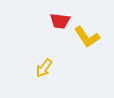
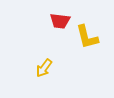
yellow L-shape: rotated 20 degrees clockwise
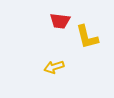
yellow arrow: moved 10 px right, 1 px up; rotated 36 degrees clockwise
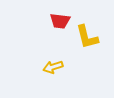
yellow arrow: moved 1 px left
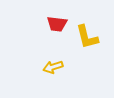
red trapezoid: moved 3 px left, 3 px down
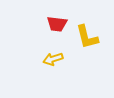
yellow arrow: moved 8 px up
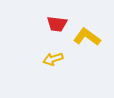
yellow L-shape: rotated 140 degrees clockwise
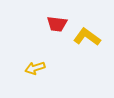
yellow arrow: moved 18 px left, 9 px down
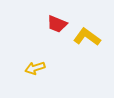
red trapezoid: rotated 15 degrees clockwise
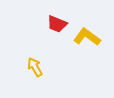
yellow arrow: moved 1 px up; rotated 78 degrees clockwise
